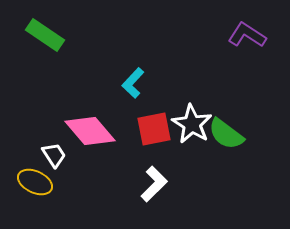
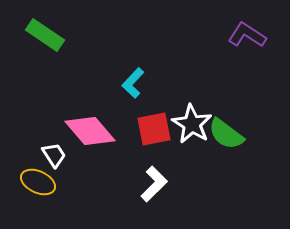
yellow ellipse: moved 3 px right
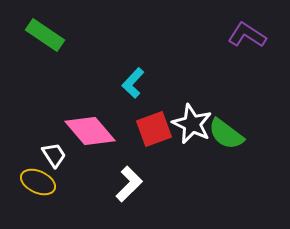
white star: rotated 6 degrees counterclockwise
red square: rotated 9 degrees counterclockwise
white L-shape: moved 25 px left
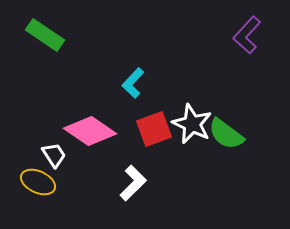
purple L-shape: rotated 81 degrees counterclockwise
pink diamond: rotated 15 degrees counterclockwise
white L-shape: moved 4 px right, 1 px up
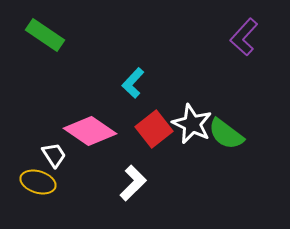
purple L-shape: moved 3 px left, 2 px down
red square: rotated 18 degrees counterclockwise
yellow ellipse: rotated 8 degrees counterclockwise
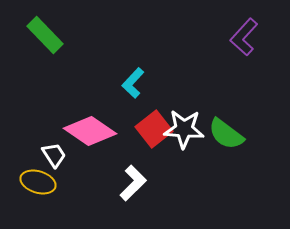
green rectangle: rotated 12 degrees clockwise
white star: moved 8 px left, 5 px down; rotated 21 degrees counterclockwise
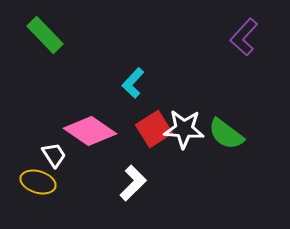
red square: rotated 6 degrees clockwise
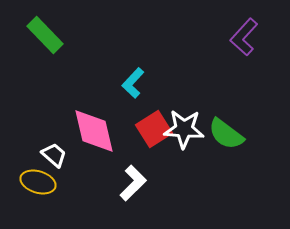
pink diamond: moved 4 px right; rotated 42 degrees clockwise
white trapezoid: rotated 16 degrees counterclockwise
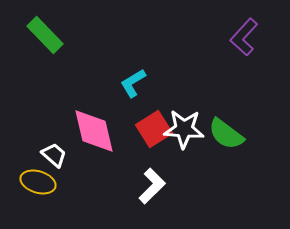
cyan L-shape: rotated 16 degrees clockwise
white L-shape: moved 19 px right, 3 px down
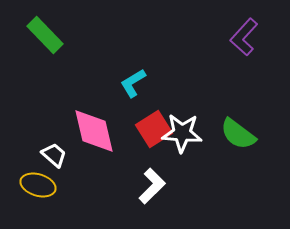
white star: moved 2 px left, 4 px down
green semicircle: moved 12 px right
yellow ellipse: moved 3 px down
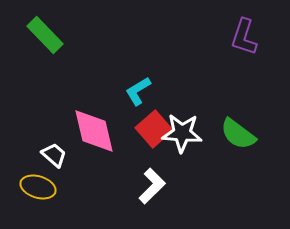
purple L-shape: rotated 24 degrees counterclockwise
cyan L-shape: moved 5 px right, 8 px down
red square: rotated 9 degrees counterclockwise
yellow ellipse: moved 2 px down
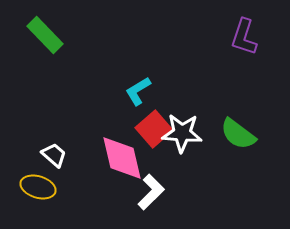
pink diamond: moved 28 px right, 27 px down
white L-shape: moved 1 px left, 6 px down
